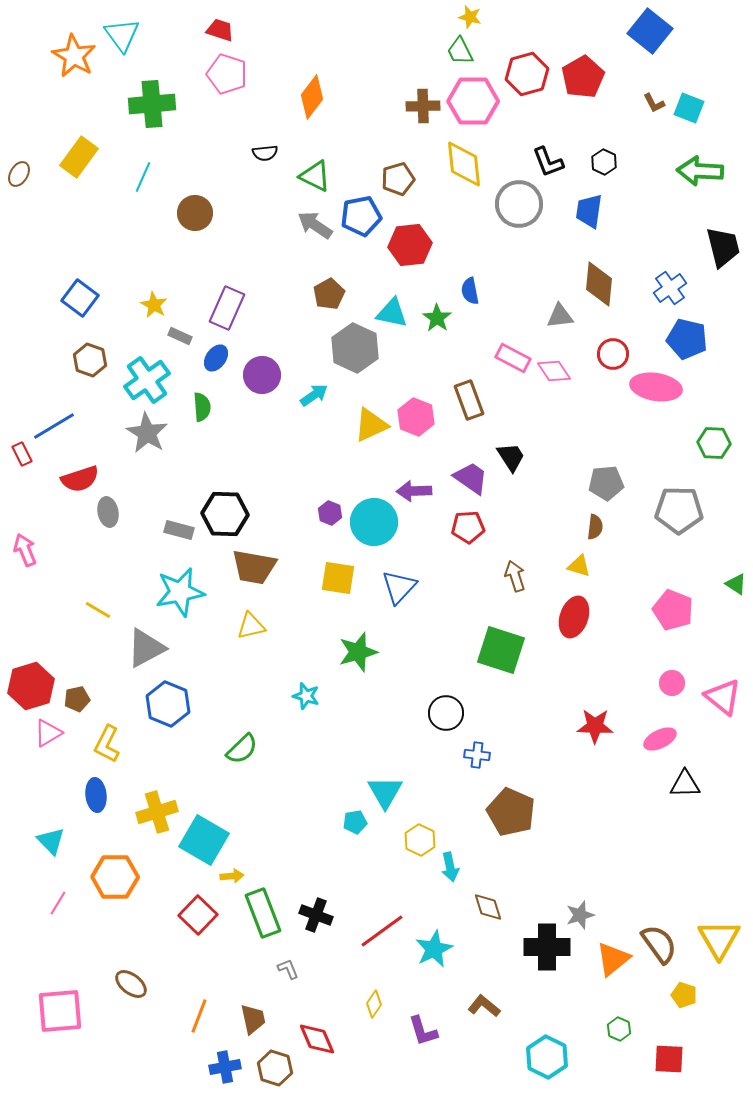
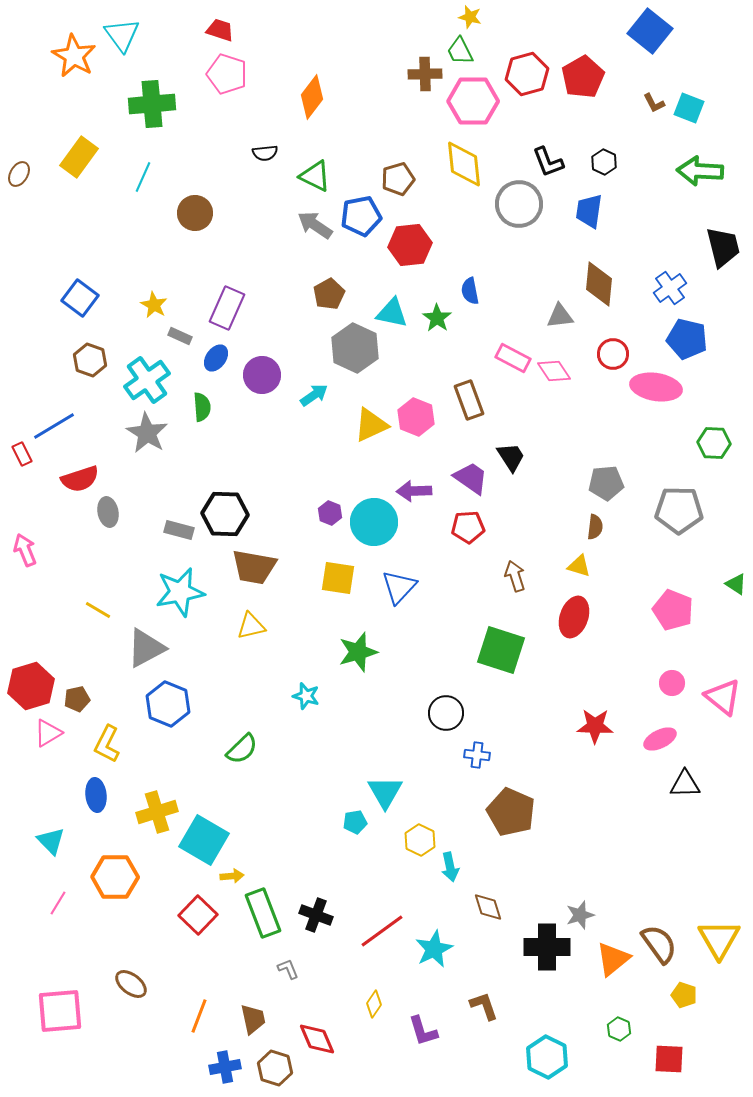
brown cross at (423, 106): moved 2 px right, 32 px up
brown L-shape at (484, 1006): rotated 32 degrees clockwise
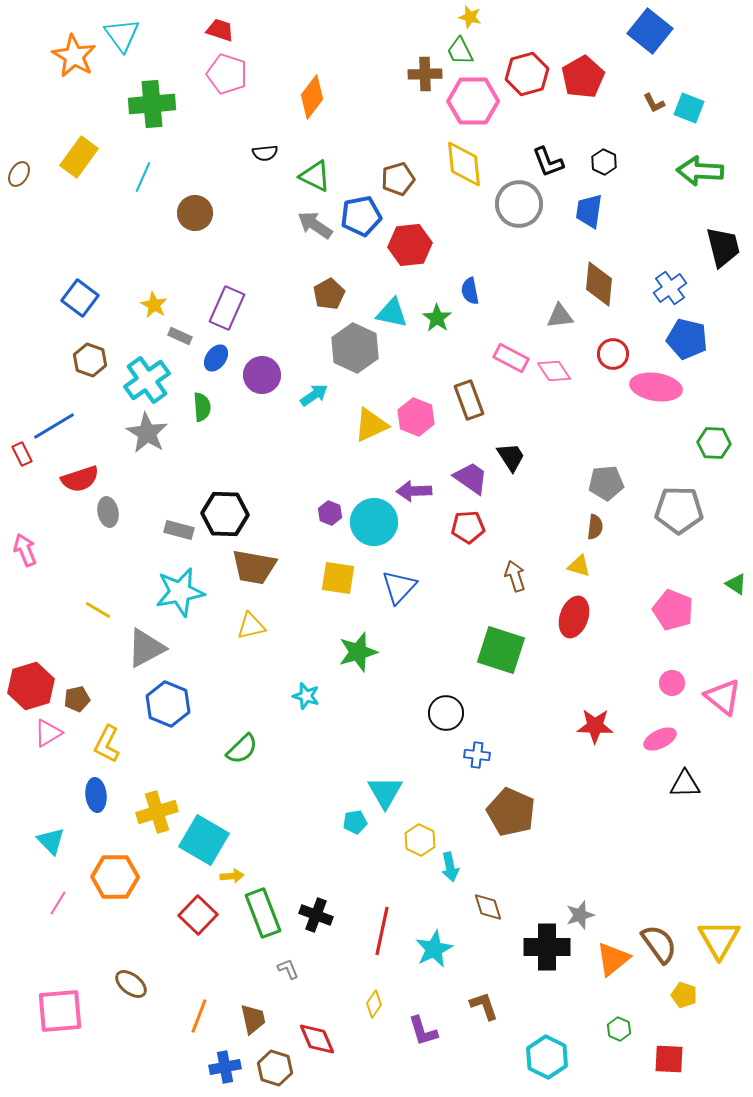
pink rectangle at (513, 358): moved 2 px left
red line at (382, 931): rotated 42 degrees counterclockwise
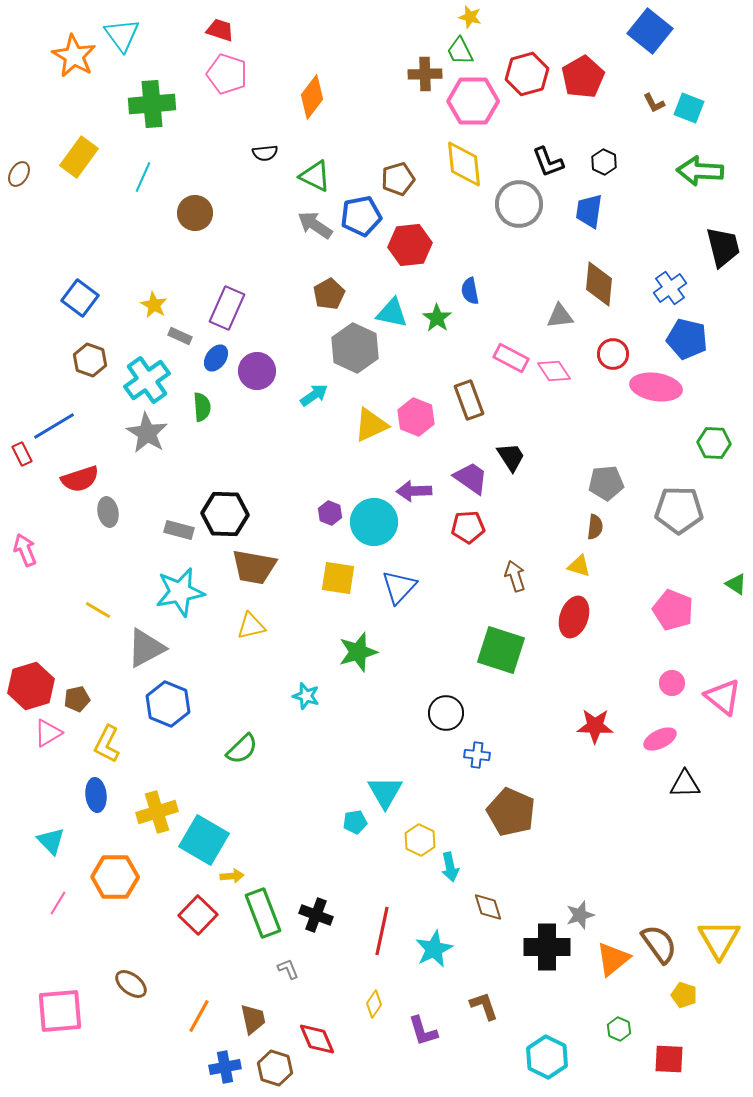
purple circle at (262, 375): moved 5 px left, 4 px up
orange line at (199, 1016): rotated 8 degrees clockwise
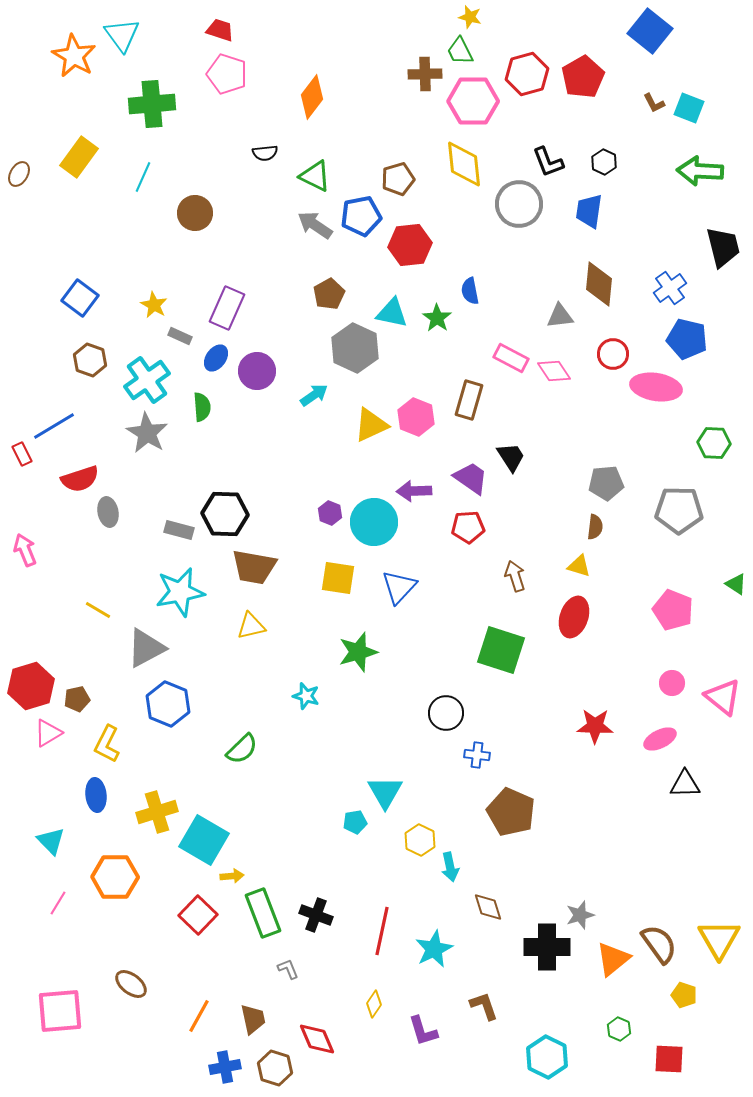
brown rectangle at (469, 400): rotated 36 degrees clockwise
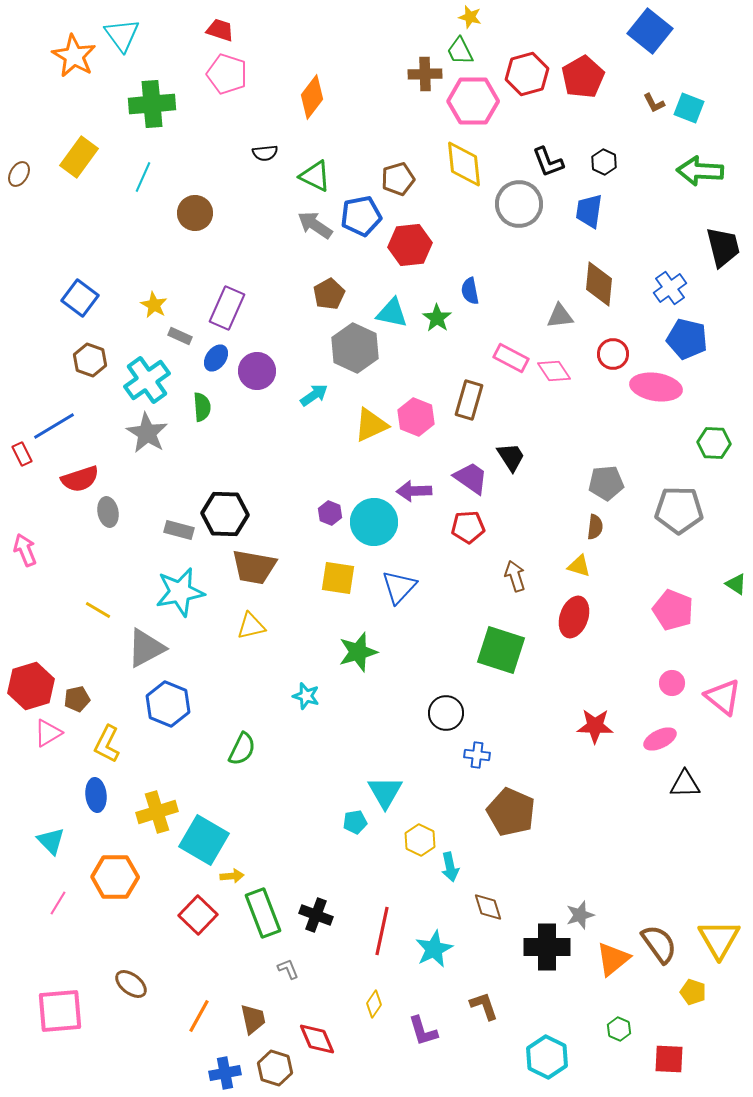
green semicircle at (242, 749): rotated 20 degrees counterclockwise
yellow pentagon at (684, 995): moved 9 px right, 3 px up
blue cross at (225, 1067): moved 6 px down
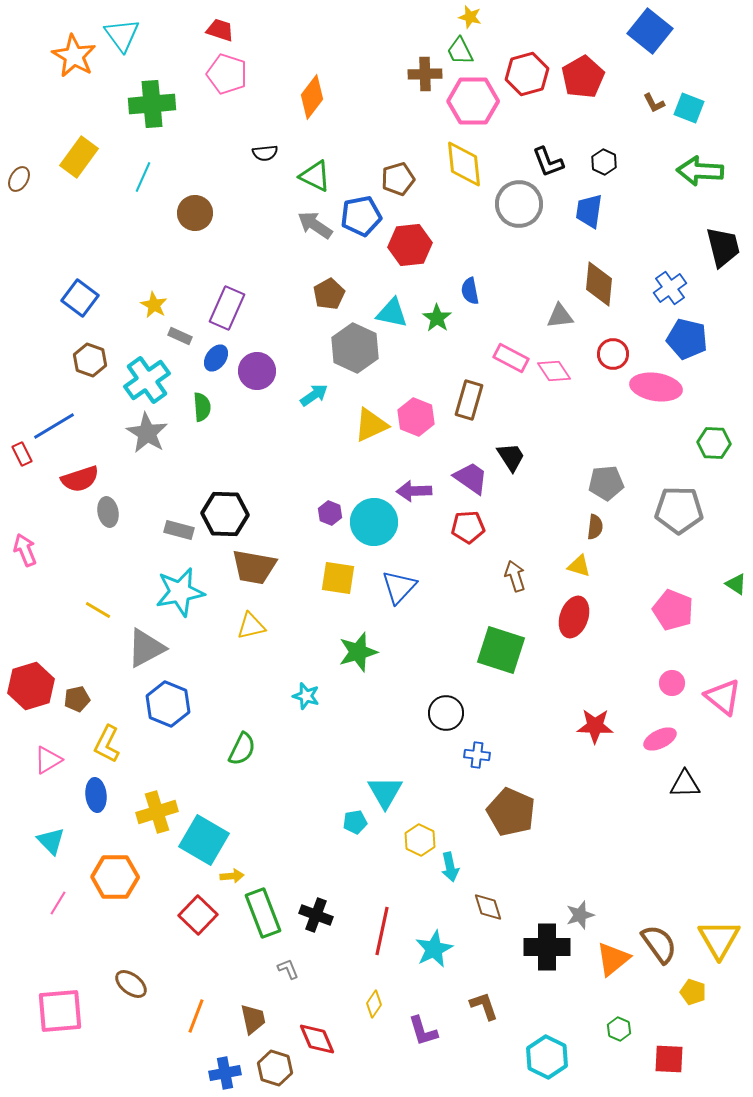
brown ellipse at (19, 174): moved 5 px down
pink triangle at (48, 733): moved 27 px down
orange line at (199, 1016): moved 3 px left; rotated 8 degrees counterclockwise
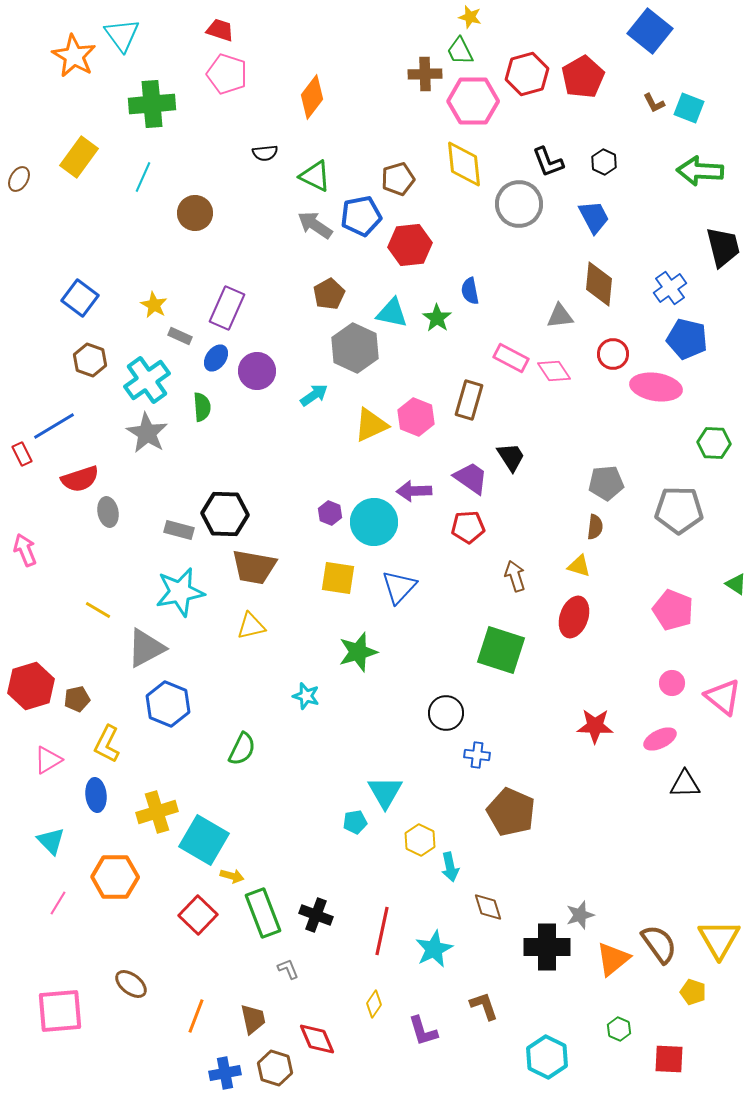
blue trapezoid at (589, 211): moved 5 px right, 6 px down; rotated 144 degrees clockwise
yellow arrow at (232, 876): rotated 20 degrees clockwise
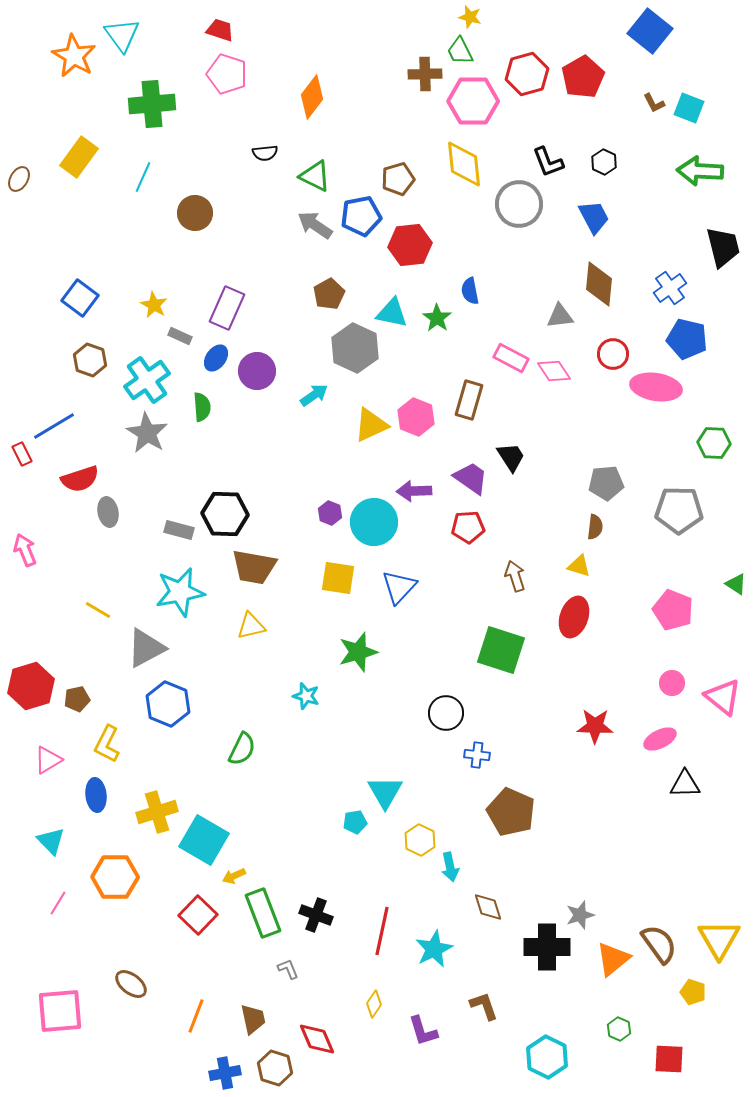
yellow arrow at (232, 876): moved 2 px right; rotated 140 degrees clockwise
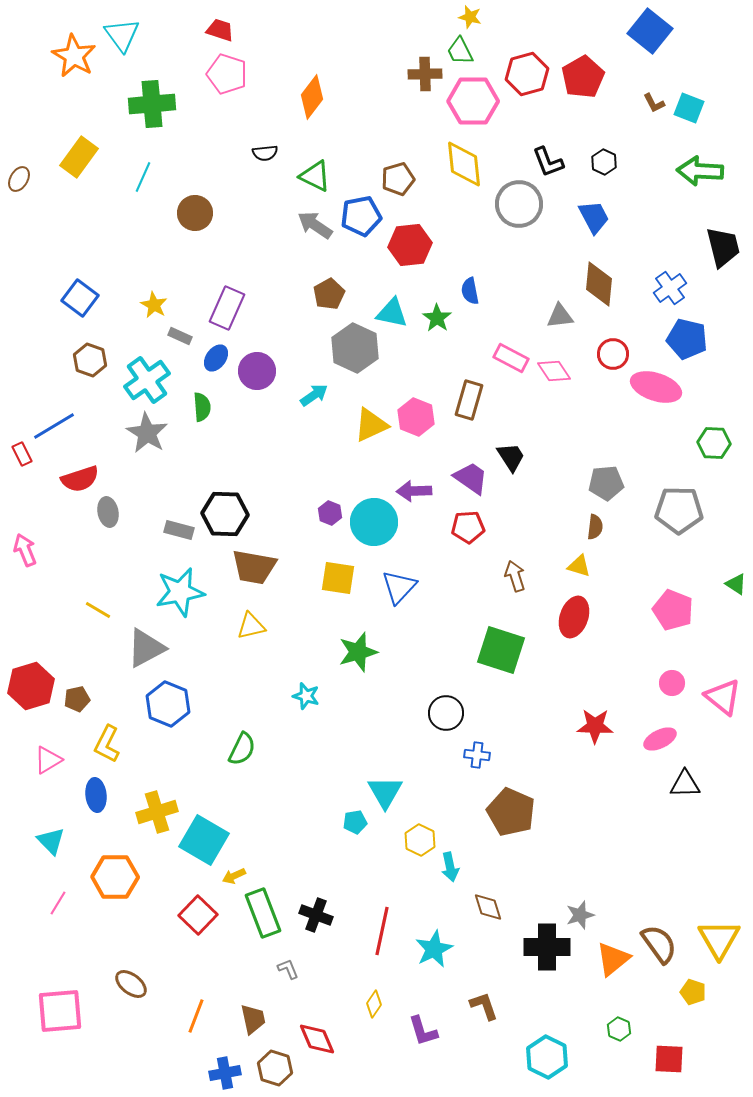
pink ellipse at (656, 387): rotated 9 degrees clockwise
